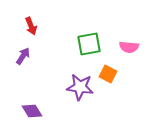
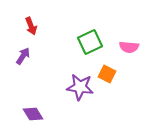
green square: moved 1 px right, 2 px up; rotated 15 degrees counterclockwise
orange square: moved 1 px left
purple diamond: moved 1 px right, 3 px down
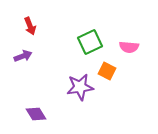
red arrow: moved 1 px left
purple arrow: rotated 36 degrees clockwise
orange square: moved 3 px up
purple star: rotated 16 degrees counterclockwise
purple diamond: moved 3 px right
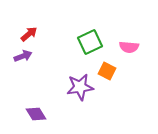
red arrow: moved 1 px left, 8 px down; rotated 108 degrees counterclockwise
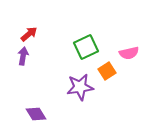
green square: moved 4 px left, 5 px down
pink semicircle: moved 6 px down; rotated 18 degrees counterclockwise
purple arrow: rotated 60 degrees counterclockwise
orange square: rotated 30 degrees clockwise
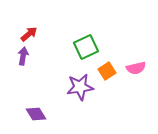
pink semicircle: moved 7 px right, 15 px down
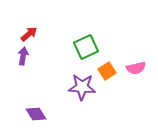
purple star: moved 2 px right; rotated 12 degrees clockwise
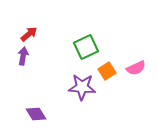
pink semicircle: rotated 12 degrees counterclockwise
